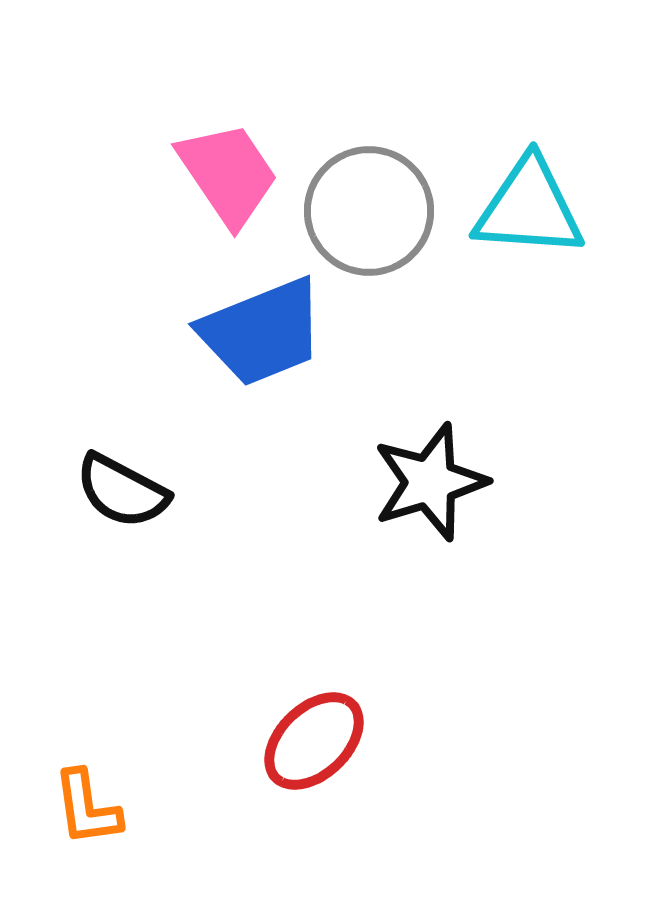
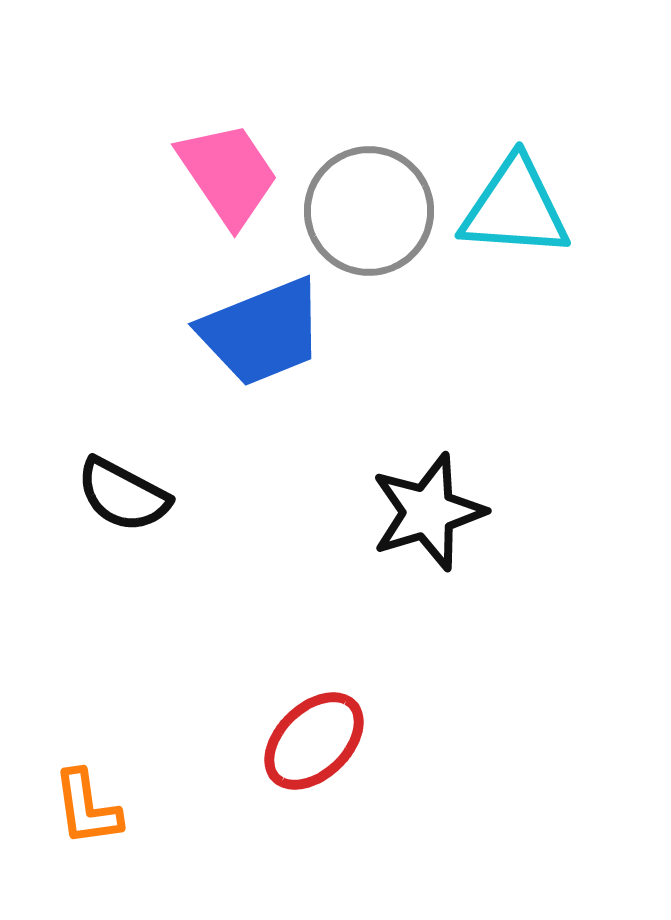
cyan triangle: moved 14 px left
black star: moved 2 px left, 30 px down
black semicircle: moved 1 px right, 4 px down
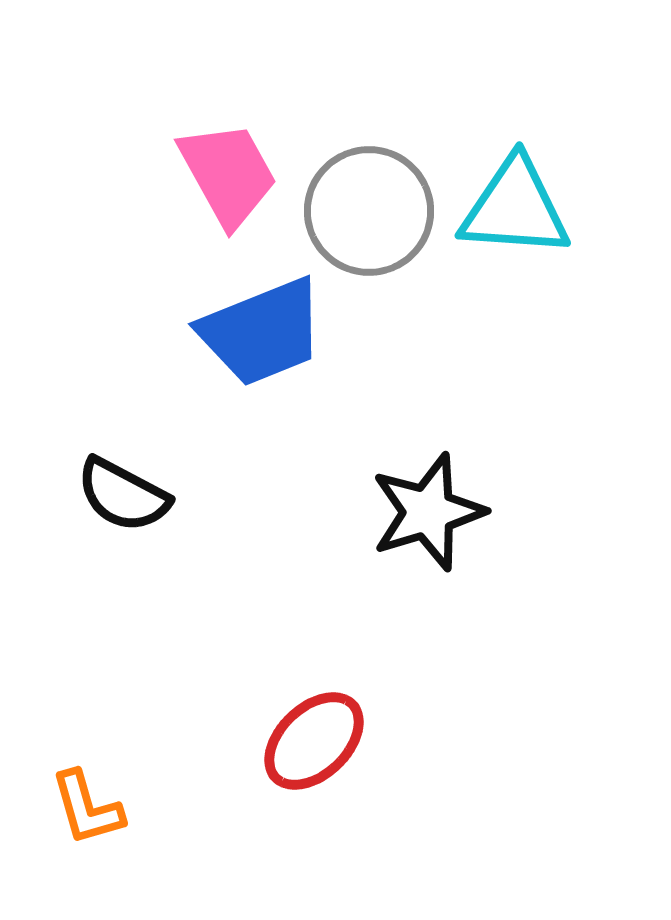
pink trapezoid: rotated 5 degrees clockwise
orange L-shape: rotated 8 degrees counterclockwise
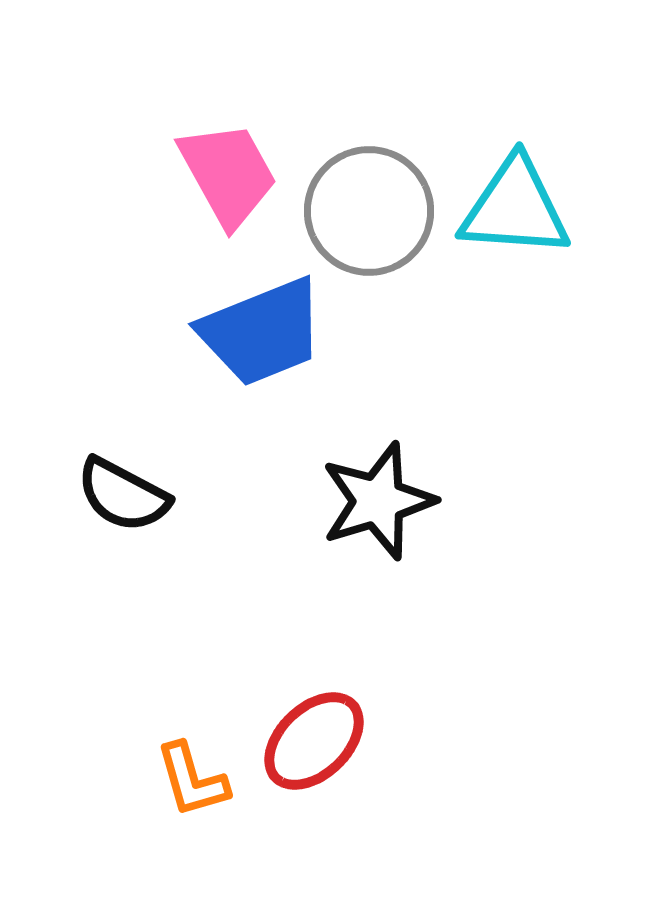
black star: moved 50 px left, 11 px up
orange L-shape: moved 105 px right, 28 px up
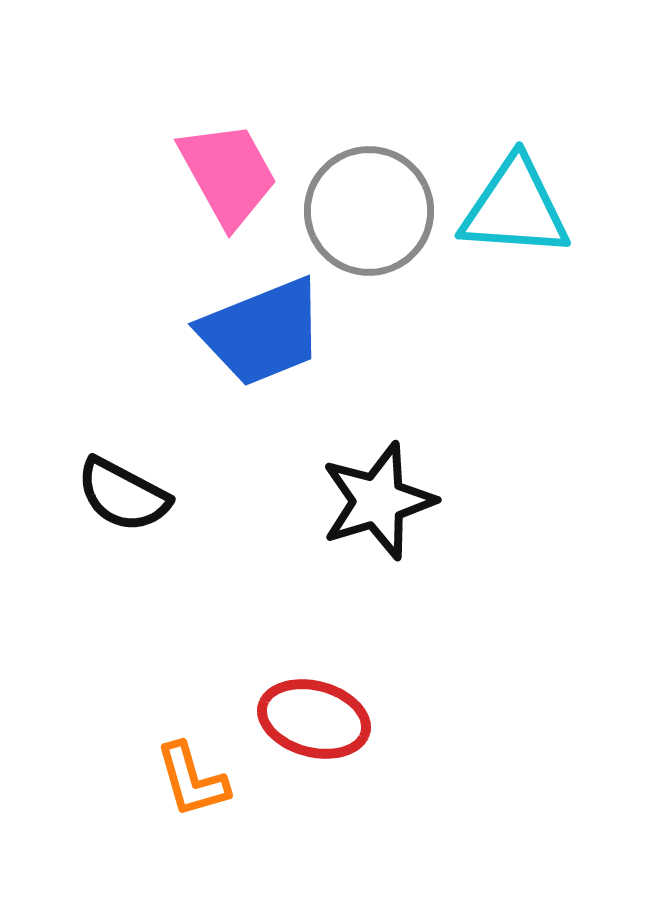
red ellipse: moved 22 px up; rotated 59 degrees clockwise
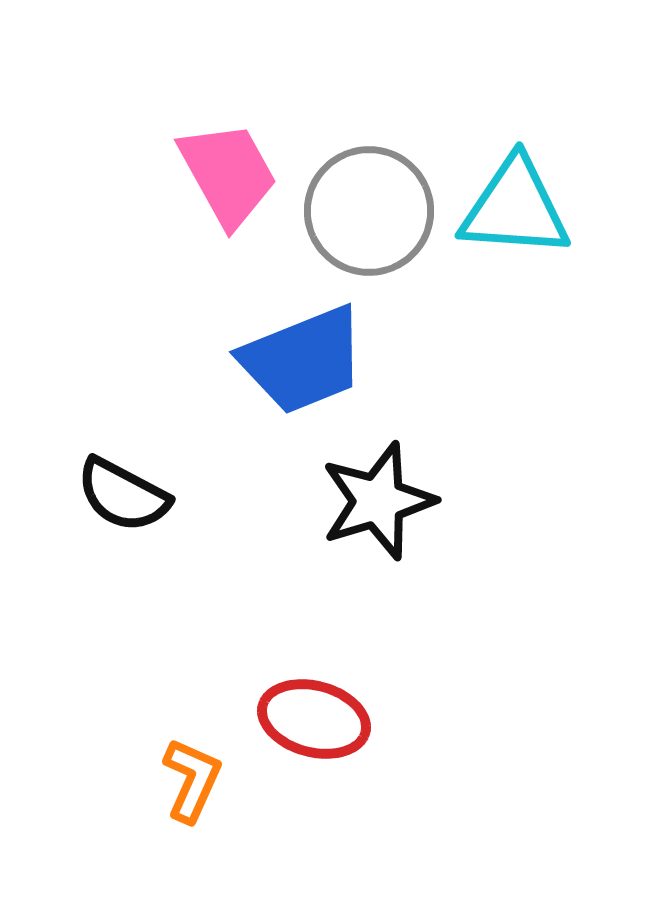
blue trapezoid: moved 41 px right, 28 px down
orange L-shape: rotated 140 degrees counterclockwise
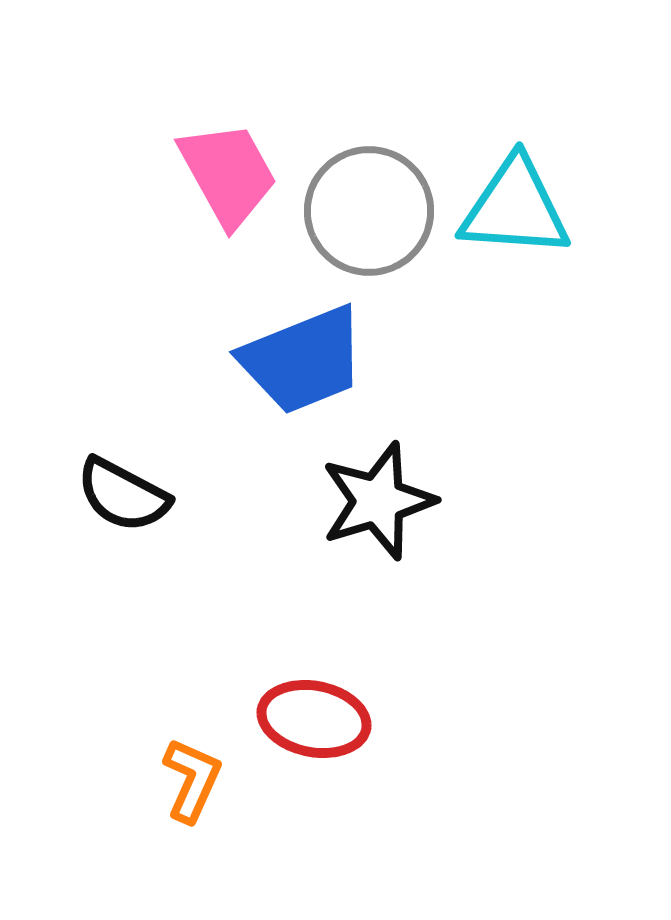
red ellipse: rotated 4 degrees counterclockwise
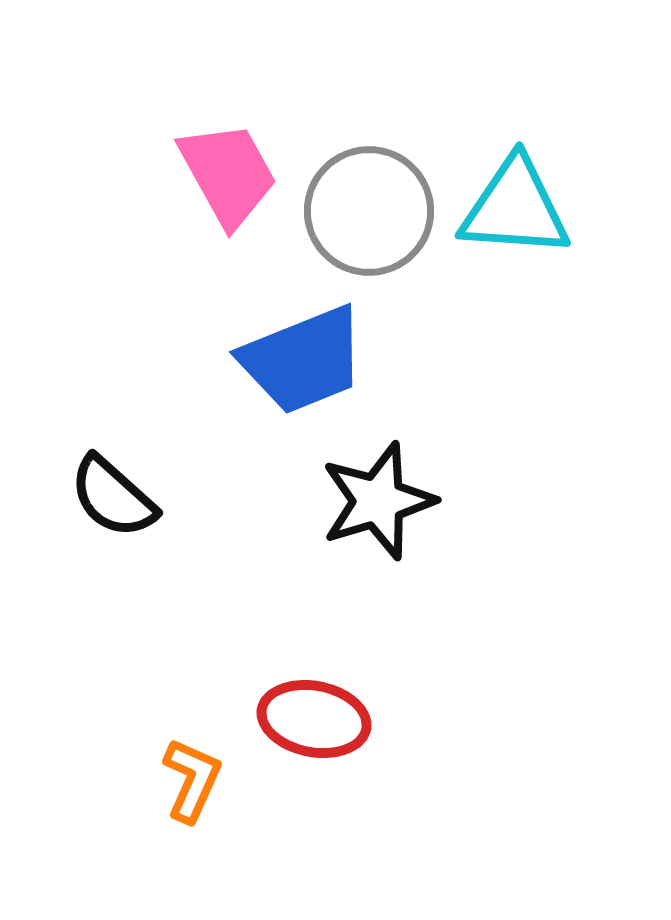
black semicircle: moved 10 px left, 2 px down; rotated 14 degrees clockwise
